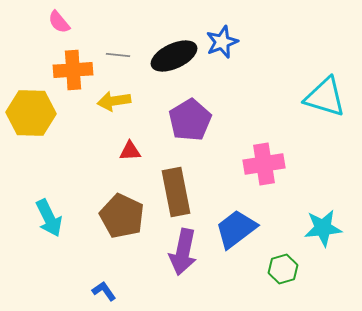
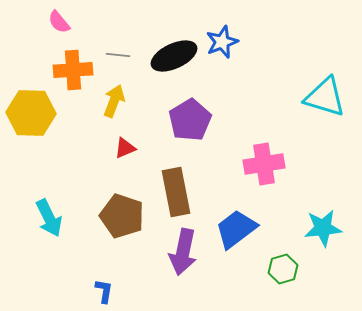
yellow arrow: rotated 120 degrees clockwise
red triangle: moved 5 px left, 3 px up; rotated 20 degrees counterclockwise
brown pentagon: rotated 6 degrees counterclockwise
blue L-shape: rotated 45 degrees clockwise
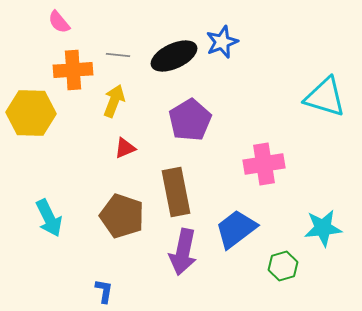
green hexagon: moved 3 px up
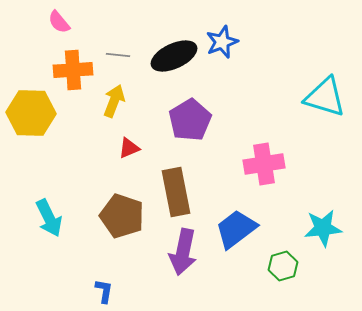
red triangle: moved 4 px right
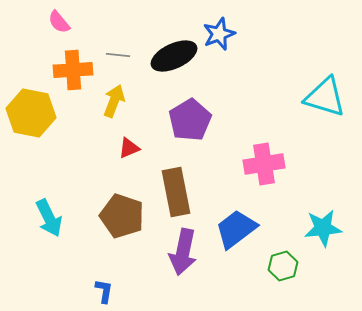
blue star: moved 3 px left, 8 px up
yellow hexagon: rotated 9 degrees clockwise
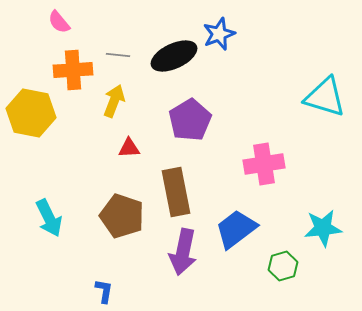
red triangle: rotated 20 degrees clockwise
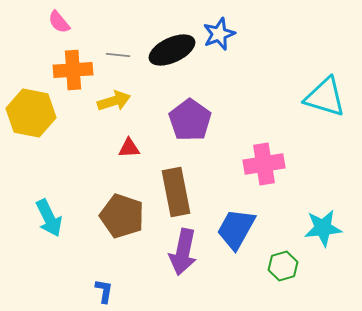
black ellipse: moved 2 px left, 6 px up
yellow arrow: rotated 52 degrees clockwise
purple pentagon: rotated 6 degrees counterclockwise
blue trapezoid: rotated 24 degrees counterclockwise
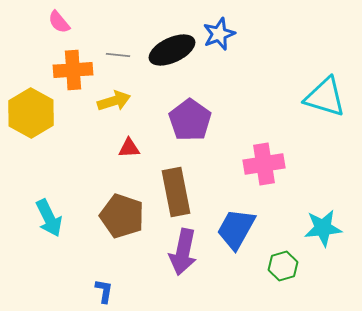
yellow hexagon: rotated 18 degrees clockwise
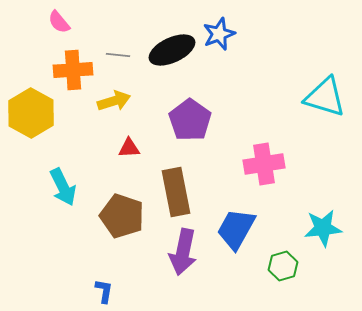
cyan arrow: moved 14 px right, 31 px up
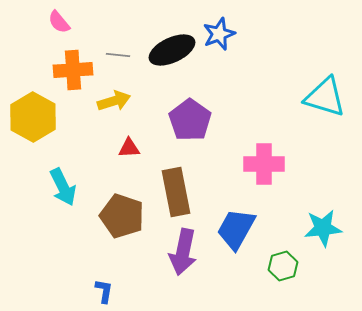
yellow hexagon: moved 2 px right, 4 px down
pink cross: rotated 9 degrees clockwise
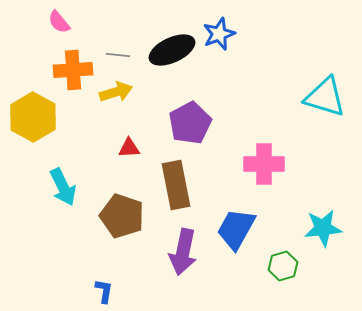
yellow arrow: moved 2 px right, 9 px up
purple pentagon: moved 3 px down; rotated 9 degrees clockwise
brown rectangle: moved 7 px up
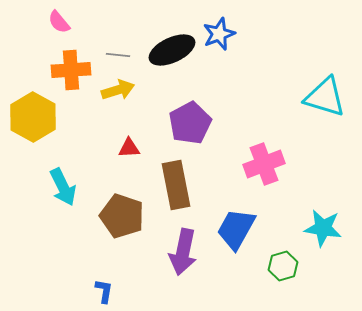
orange cross: moved 2 px left
yellow arrow: moved 2 px right, 2 px up
pink cross: rotated 21 degrees counterclockwise
cyan star: rotated 15 degrees clockwise
